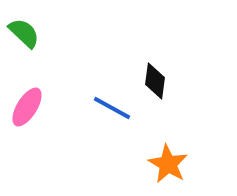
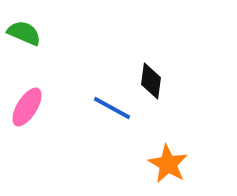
green semicircle: rotated 20 degrees counterclockwise
black diamond: moved 4 px left
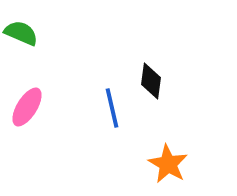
green semicircle: moved 3 px left
blue line: rotated 48 degrees clockwise
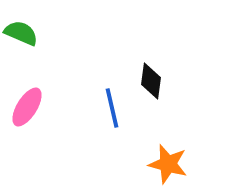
orange star: rotated 15 degrees counterclockwise
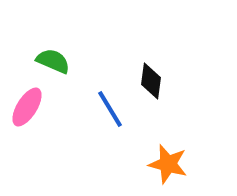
green semicircle: moved 32 px right, 28 px down
blue line: moved 2 px left, 1 px down; rotated 18 degrees counterclockwise
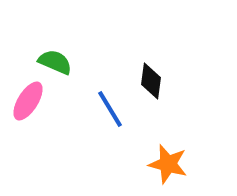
green semicircle: moved 2 px right, 1 px down
pink ellipse: moved 1 px right, 6 px up
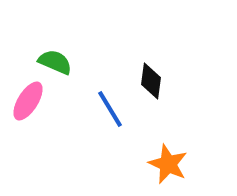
orange star: rotated 9 degrees clockwise
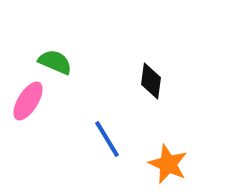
blue line: moved 3 px left, 30 px down
